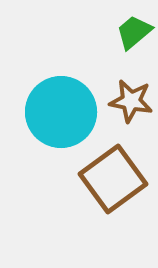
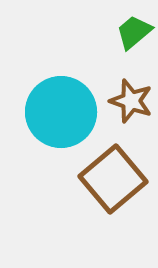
brown star: rotated 9 degrees clockwise
brown square: rotated 4 degrees counterclockwise
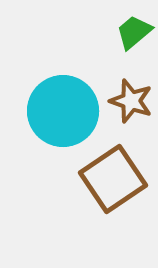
cyan circle: moved 2 px right, 1 px up
brown square: rotated 6 degrees clockwise
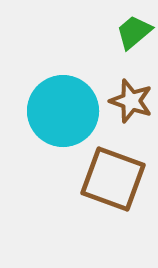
brown square: rotated 36 degrees counterclockwise
